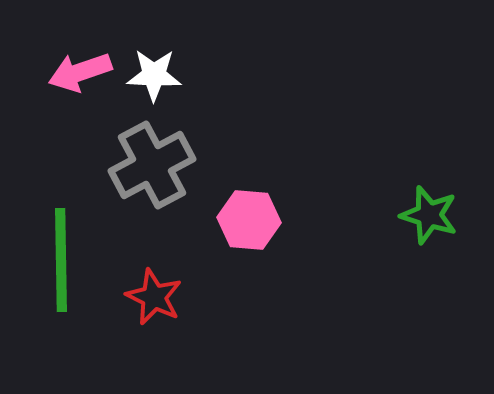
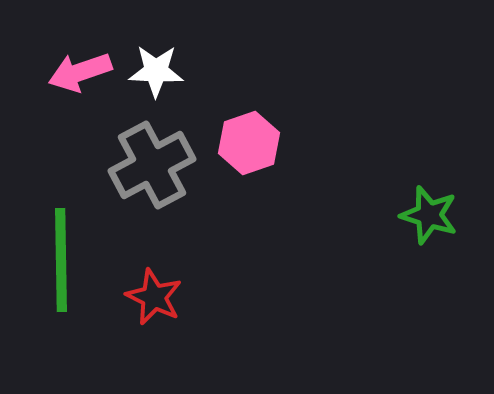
white star: moved 2 px right, 4 px up
pink hexagon: moved 77 px up; rotated 24 degrees counterclockwise
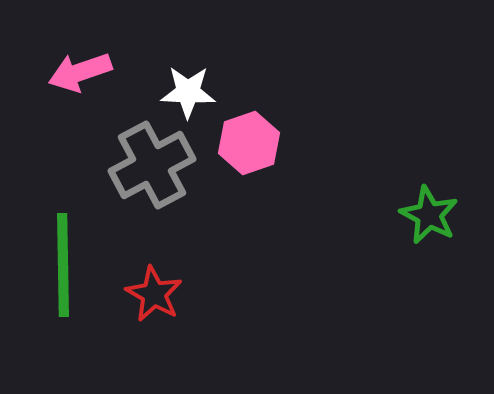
white star: moved 32 px right, 21 px down
green star: rotated 10 degrees clockwise
green line: moved 2 px right, 5 px down
red star: moved 3 px up; rotated 4 degrees clockwise
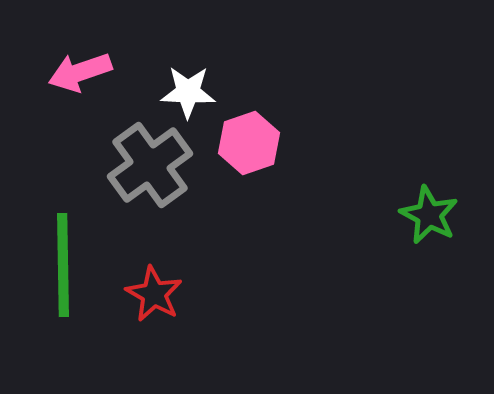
gray cross: moved 2 px left; rotated 8 degrees counterclockwise
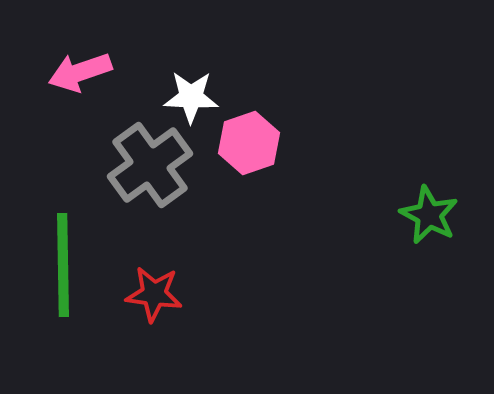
white star: moved 3 px right, 5 px down
red star: rotated 22 degrees counterclockwise
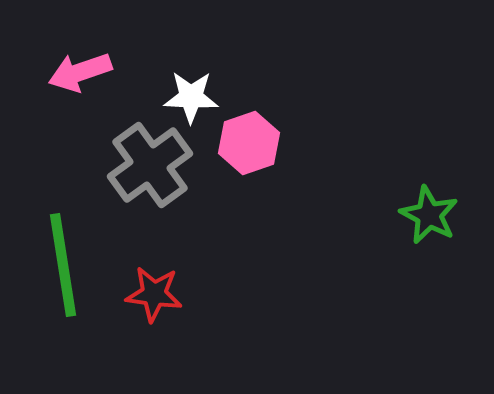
green line: rotated 8 degrees counterclockwise
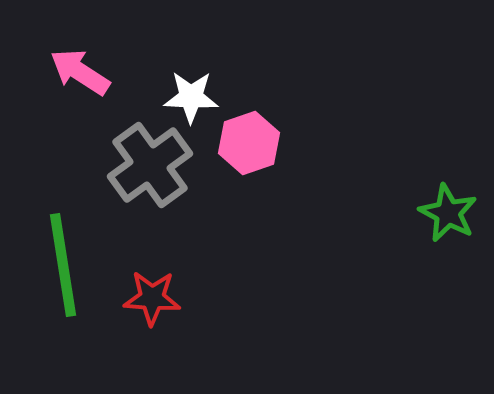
pink arrow: rotated 52 degrees clockwise
green star: moved 19 px right, 2 px up
red star: moved 2 px left, 4 px down; rotated 4 degrees counterclockwise
